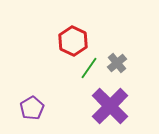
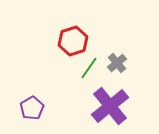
red hexagon: rotated 16 degrees clockwise
purple cross: rotated 6 degrees clockwise
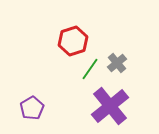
green line: moved 1 px right, 1 px down
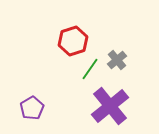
gray cross: moved 3 px up
